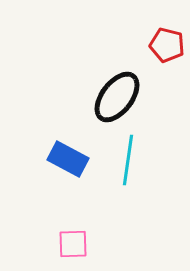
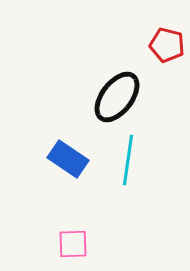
blue rectangle: rotated 6 degrees clockwise
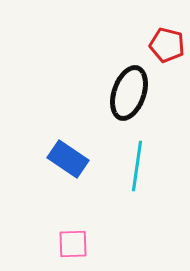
black ellipse: moved 12 px right, 4 px up; rotated 18 degrees counterclockwise
cyan line: moved 9 px right, 6 px down
